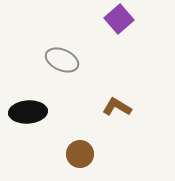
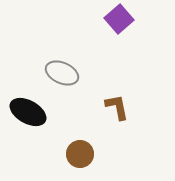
gray ellipse: moved 13 px down
brown L-shape: rotated 48 degrees clockwise
black ellipse: rotated 33 degrees clockwise
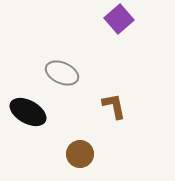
brown L-shape: moved 3 px left, 1 px up
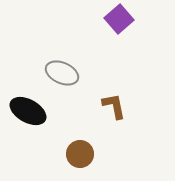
black ellipse: moved 1 px up
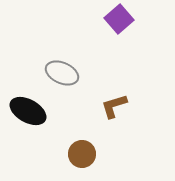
brown L-shape: rotated 96 degrees counterclockwise
brown circle: moved 2 px right
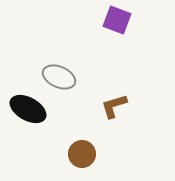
purple square: moved 2 px left, 1 px down; rotated 28 degrees counterclockwise
gray ellipse: moved 3 px left, 4 px down
black ellipse: moved 2 px up
